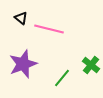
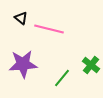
purple star: rotated 16 degrees clockwise
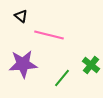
black triangle: moved 2 px up
pink line: moved 6 px down
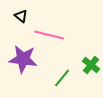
purple star: moved 5 px up; rotated 12 degrees clockwise
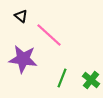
pink line: rotated 28 degrees clockwise
green cross: moved 15 px down
green line: rotated 18 degrees counterclockwise
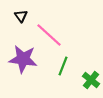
black triangle: rotated 16 degrees clockwise
green line: moved 1 px right, 12 px up
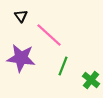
purple star: moved 2 px left, 1 px up
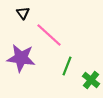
black triangle: moved 2 px right, 3 px up
green line: moved 4 px right
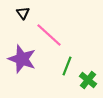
purple star: moved 1 px right, 1 px down; rotated 12 degrees clockwise
green cross: moved 3 px left
